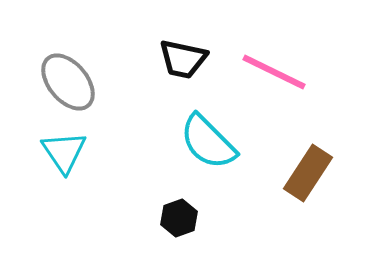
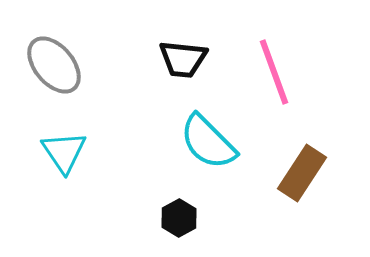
black trapezoid: rotated 6 degrees counterclockwise
pink line: rotated 44 degrees clockwise
gray ellipse: moved 14 px left, 17 px up
brown rectangle: moved 6 px left
black hexagon: rotated 9 degrees counterclockwise
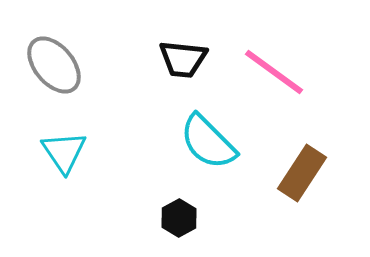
pink line: rotated 34 degrees counterclockwise
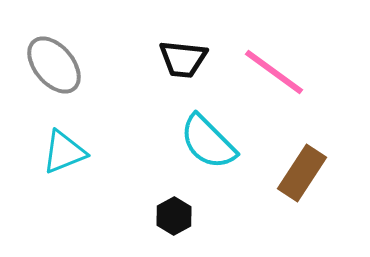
cyan triangle: rotated 42 degrees clockwise
black hexagon: moved 5 px left, 2 px up
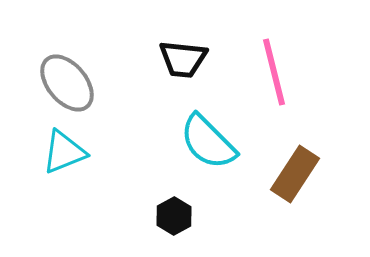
gray ellipse: moved 13 px right, 18 px down
pink line: rotated 40 degrees clockwise
brown rectangle: moved 7 px left, 1 px down
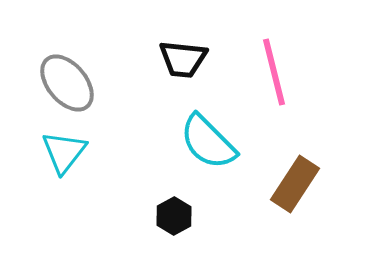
cyan triangle: rotated 30 degrees counterclockwise
brown rectangle: moved 10 px down
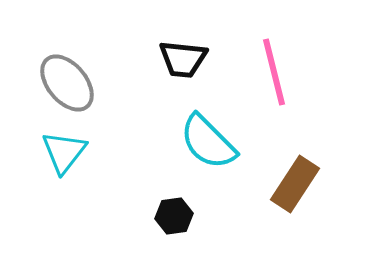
black hexagon: rotated 21 degrees clockwise
